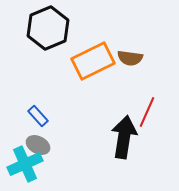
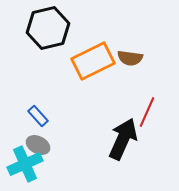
black hexagon: rotated 9 degrees clockwise
black arrow: moved 1 px left, 2 px down; rotated 15 degrees clockwise
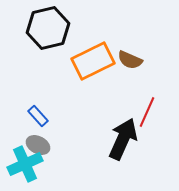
brown semicircle: moved 2 px down; rotated 15 degrees clockwise
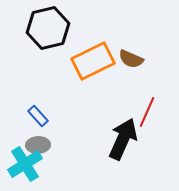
brown semicircle: moved 1 px right, 1 px up
gray ellipse: rotated 30 degrees counterclockwise
cyan cross: rotated 8 degrees counterclockwise
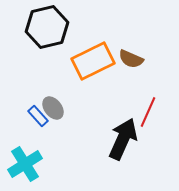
black hexagon: moved 1 px left, 1 px up
red line: moved 1 px right
gray ellipse: moved 15 px right, 37 px up; rotated 55 degrees clockwise
